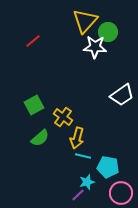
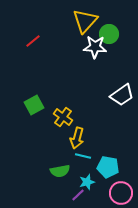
green circle: moved 1 px right, 2 px down
green semicircle: moved 20 px right, 33 px down; rotated 30 degrees clockwise
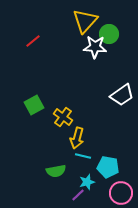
green semicircle: moved 4 px left
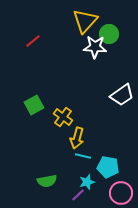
green semicircle: moved 9 px left, 10 px down
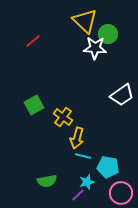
yellow triangle: rotated 28 degrees counterclockwise
green circle: moved 1 px left
white star: moved 1 px down
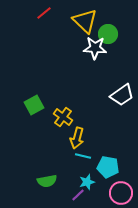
red line: moved 11 px right, 28 px up
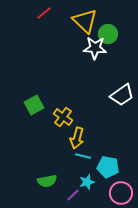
purple line: moved 5 px left
